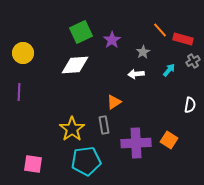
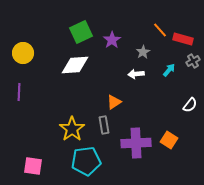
white semicircle: rotated 28 degrees clockwise
pink square: moved 2 px down
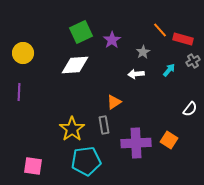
white semicircle: moved 4 px down
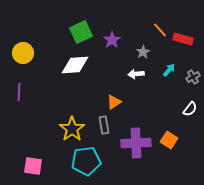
gray cross: moved 16 px down
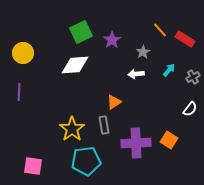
red rectangle: moved 2 px right; rotated 18 degrees clockwise
